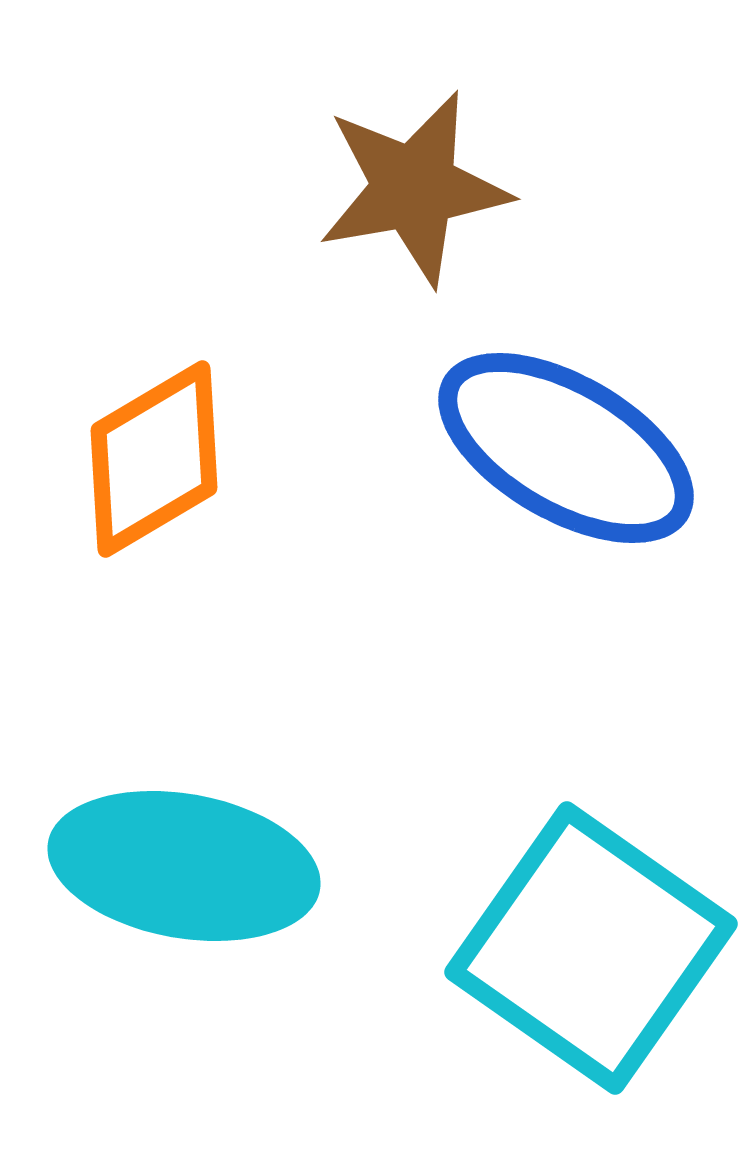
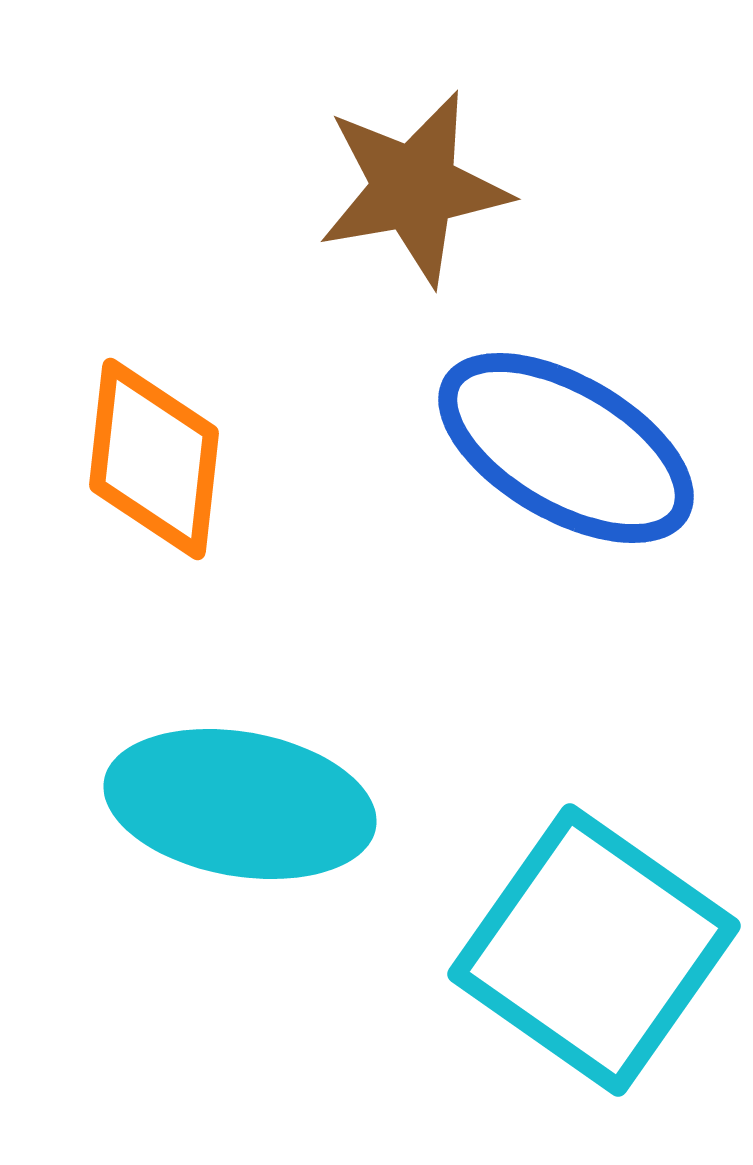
orange diamond: rotated 53 degrees counterclockwise
cyan ellipse: moved 56 px right, 62 px up
cyan square: moved 3 px right, 2 px down
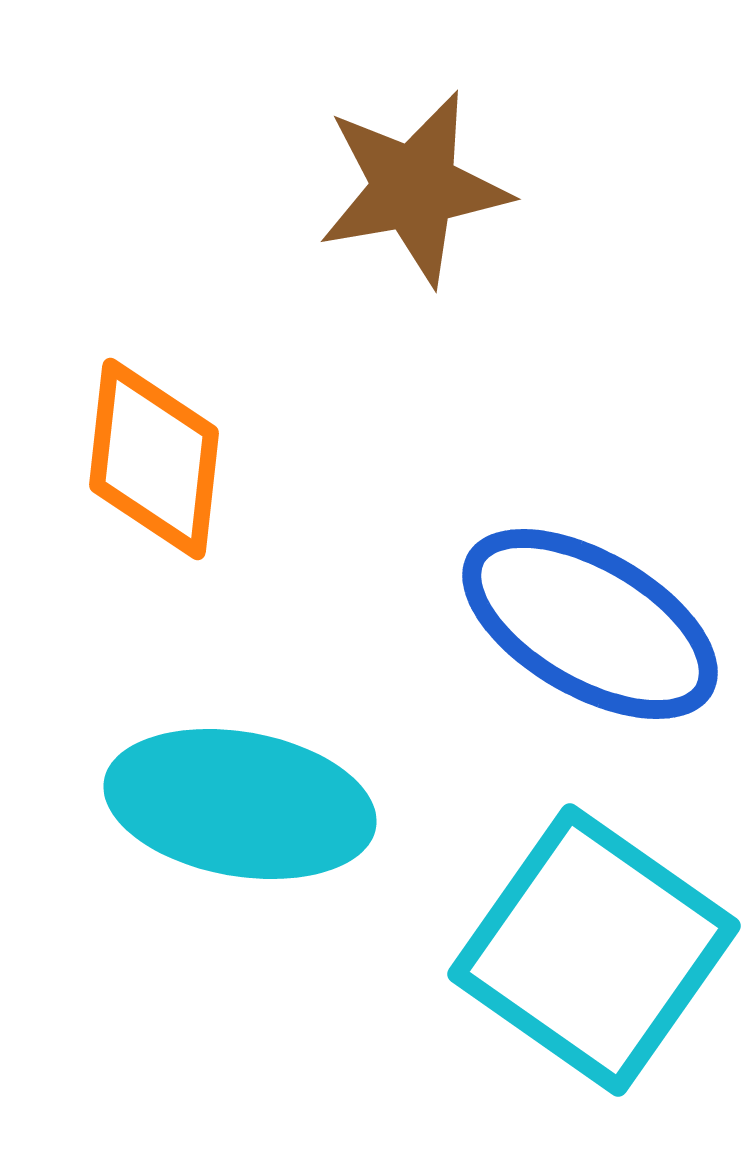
blue ellipse: moved 24 px right, 176 px down
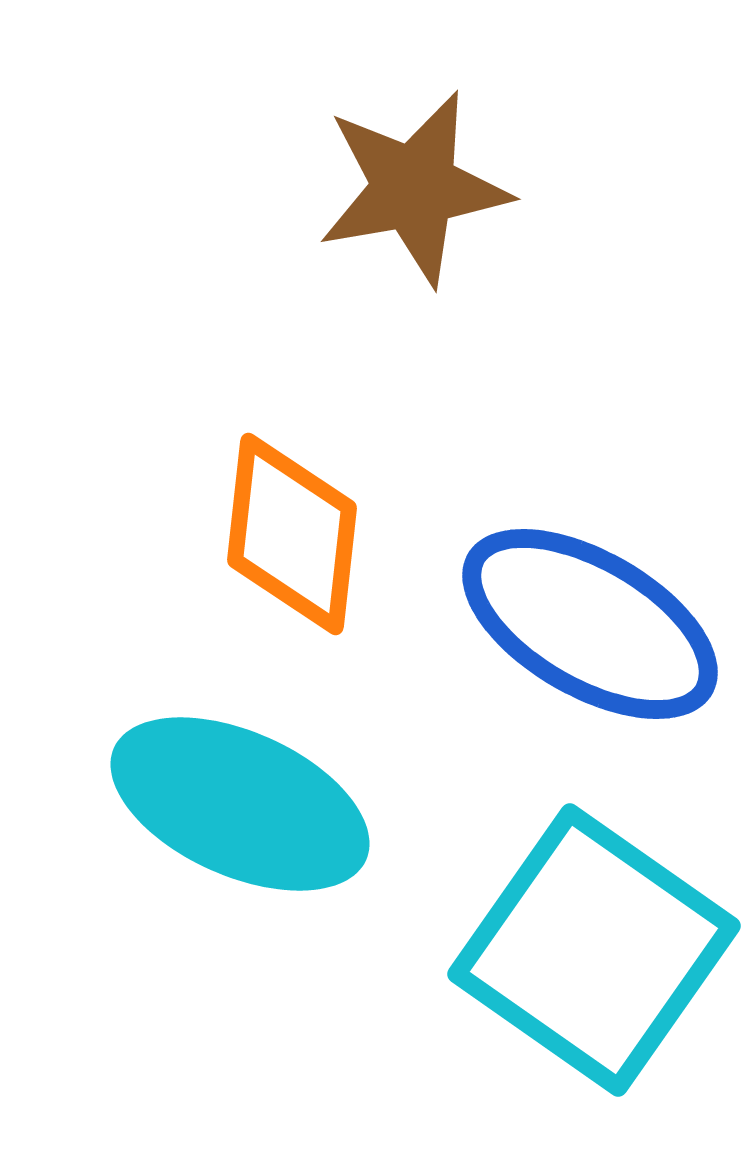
orange diamond: moved 138 px right, 75 px down
cyan ellipse: rotated 14 degrees clockwise
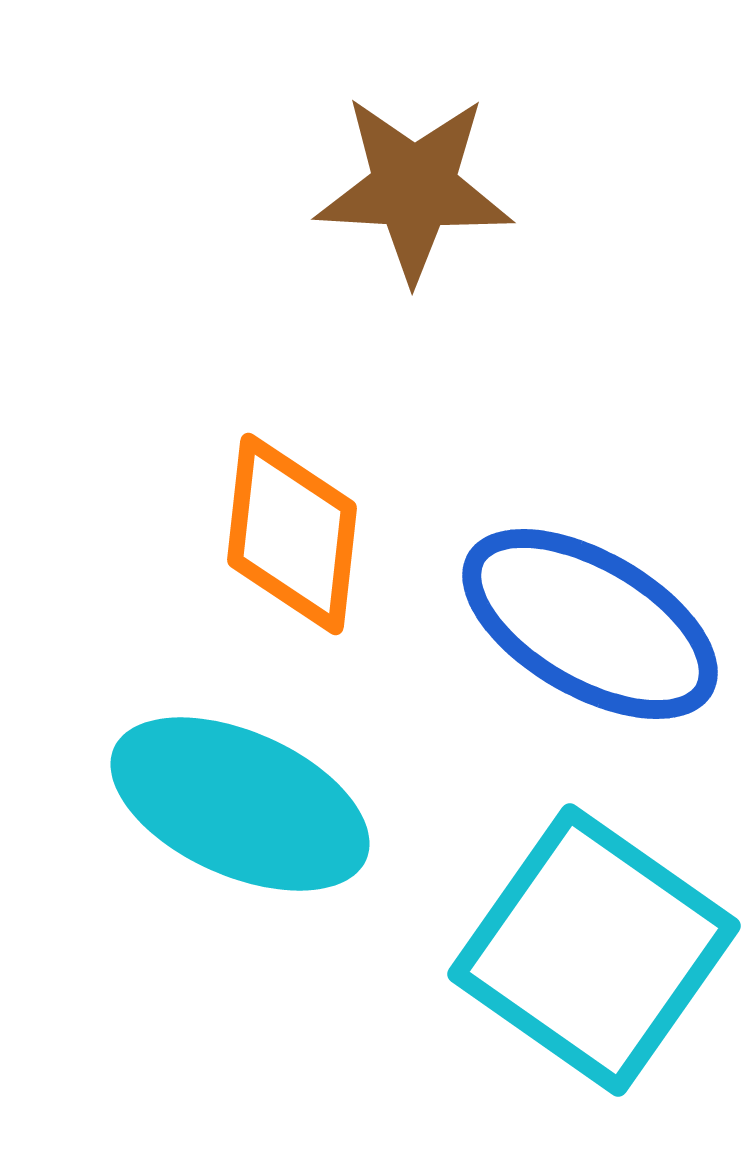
brown star: rotated 13 degrees clockwise
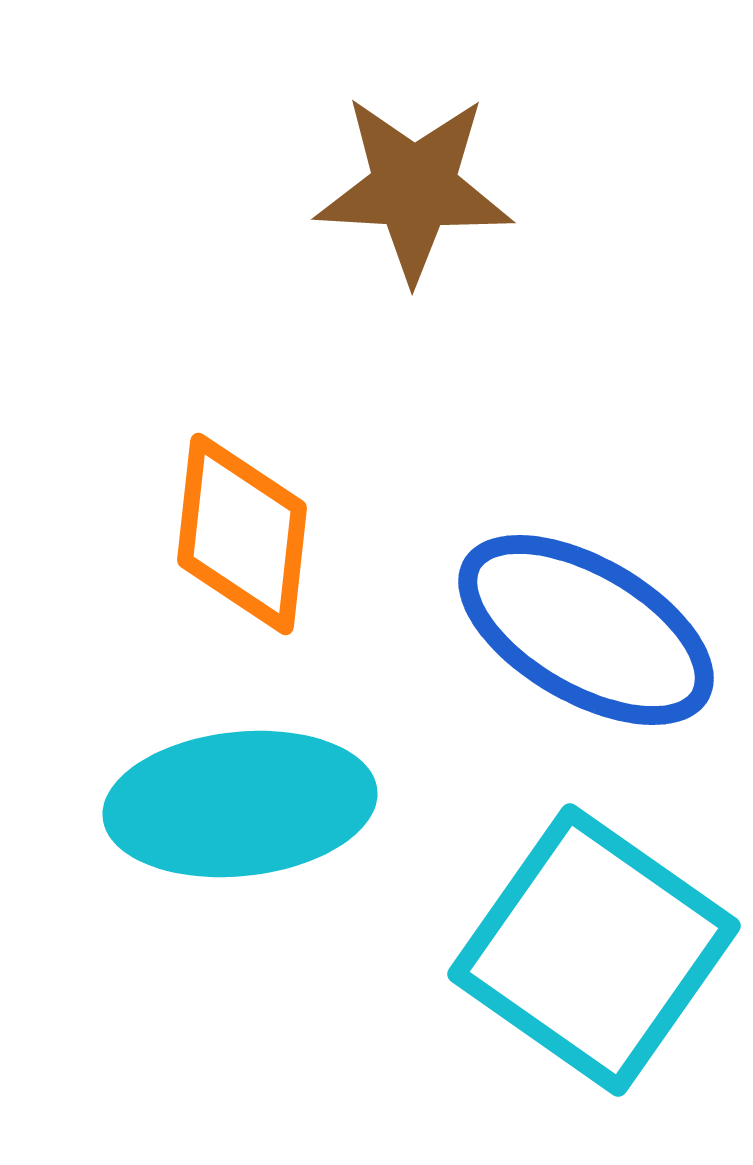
orange diamond: moved 50 px left
blue ellipse: moved 4 px left, 6 px down
cyan ellipse: rotated 30 degrees counterclockwise
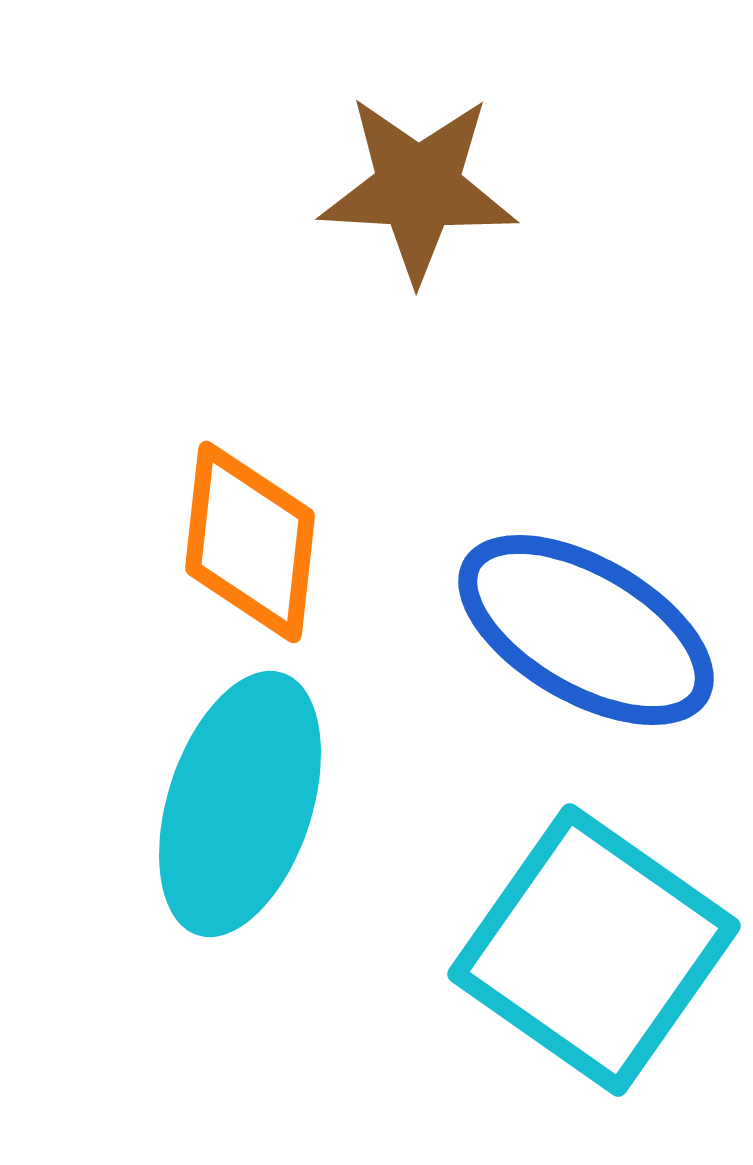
brown star: moved 4 px right
orange diamond: moved 8 px right, 8 px down
cyan ellipse: rotated 66 degrees counterclockwise
